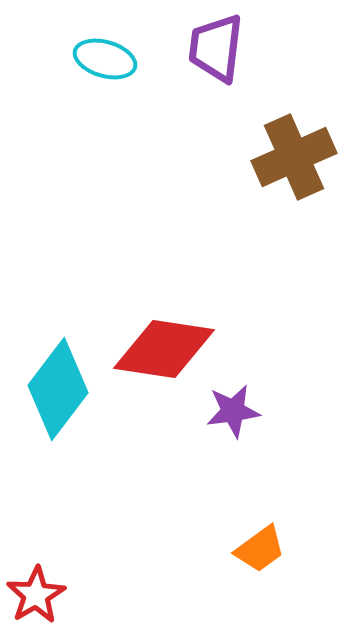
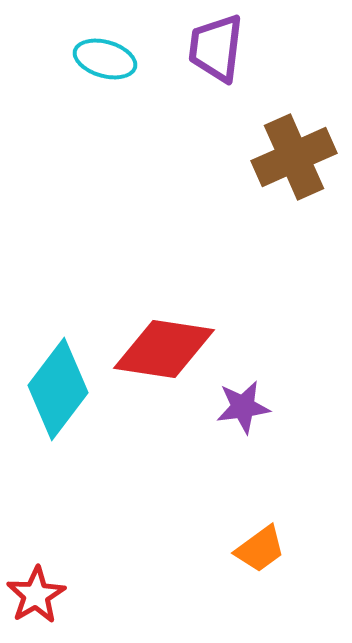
purple star: moved 10 px right, 4 px up
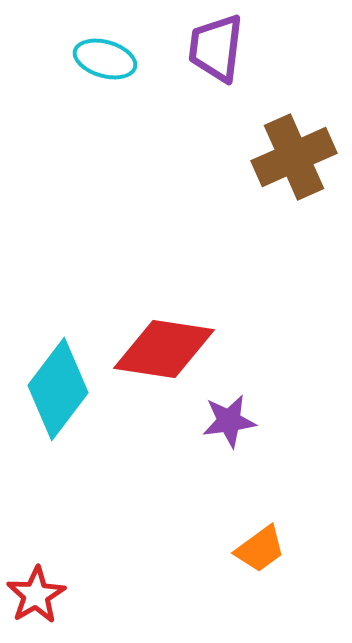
purple star: moved 14 px left, 14 px down
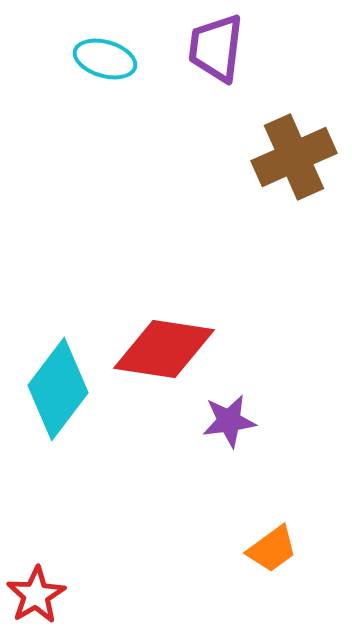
orange trapezoid: moved 12 px right
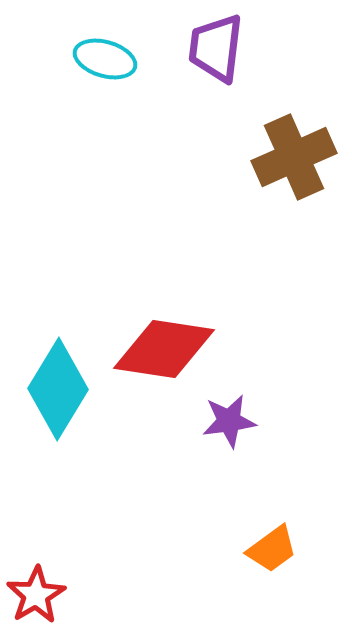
cyan diamond: rotated 6 degrees counterclockwise
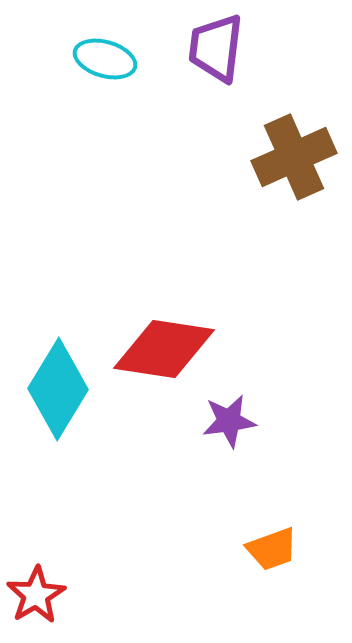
orange trapezoid: rotated 16 degrees clockwise
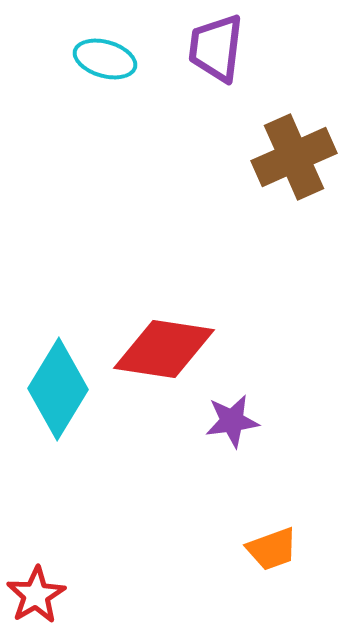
purple star: moved 3 px right
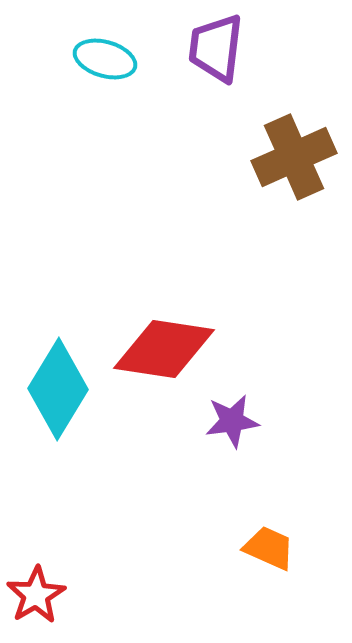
orange trapezoid: moved 3 px left, 1 px up; rotated 136 degrees counterclockwise
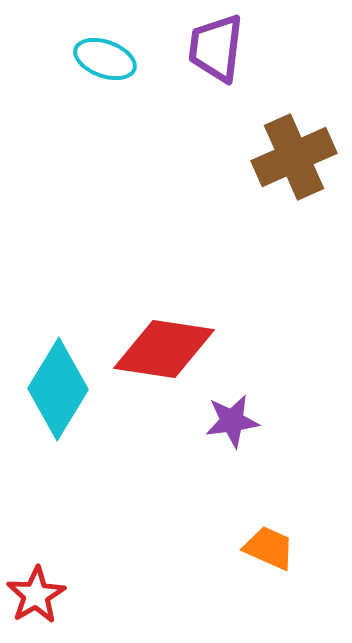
cyan ellipse: rotated 4 degrees clockwise
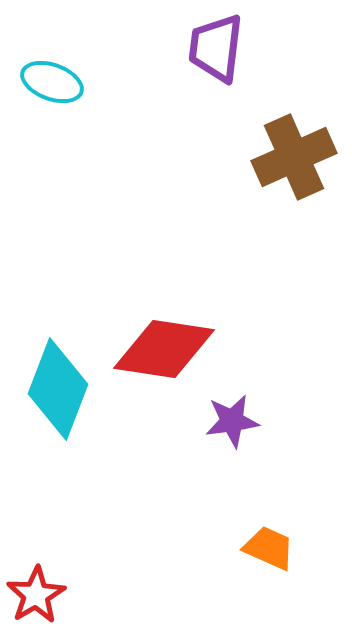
cyan ellipse: moved 53 px left, 23 px down
cyan diamond: rotated 10 degrees counterclockwise
